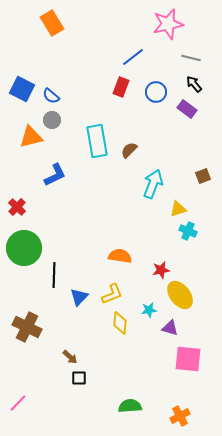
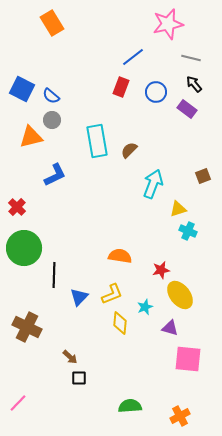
cyan star: moved 4 px left, 3 px up; rotated 14 degrees counterclockwise
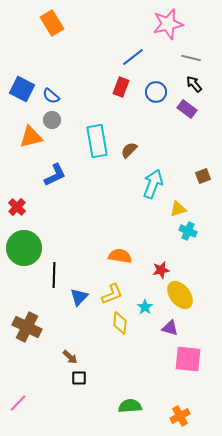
cyan star: rotated 14 degrees counterclockwise
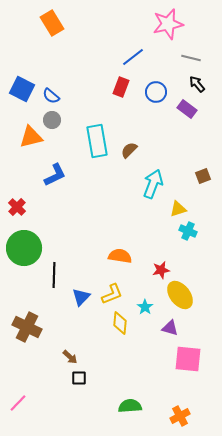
black arrow: moved 3 px right
blue triangle: moved 2 px right
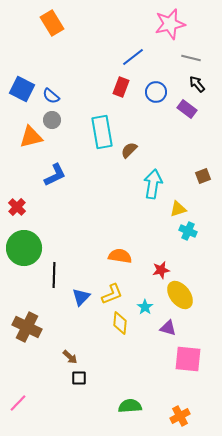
pink star: moved 2 px right
cyan rectangle: moved 5 px right, 9 px up
cyan arrow: rotated 12 degrees counterclockwise
purple triangle: moved 2 px left
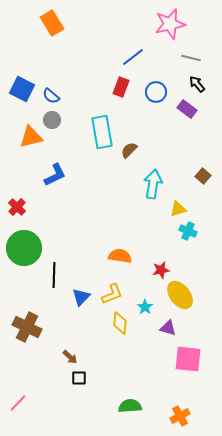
brown square: rotated 28 degrees counterclockwise
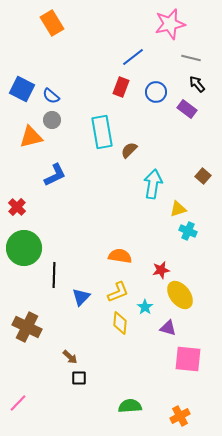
yellow L-shape: moved 6 px right, 2 px up
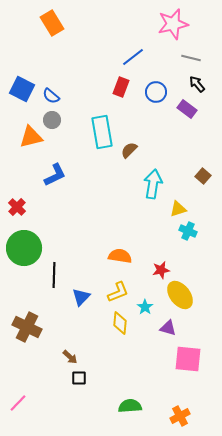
pink star: moved 3 px right
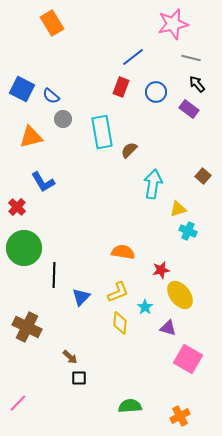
purple rectangle: moved 2 px right
gray circle: moved 11 px right, 1 px up
blue L-shape: moved 12 px left, 7 px down; rotated 85 degrees clockwise
orange semicircle: moved 3 px right, 4 px up
pink square: rotated 24 degrees clockwise
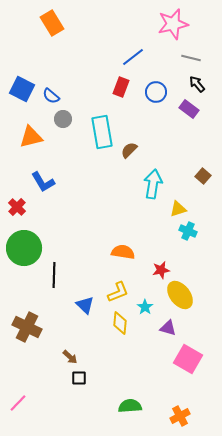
blue triangle: moved 4 px right, 8 px down; rotated 30 degrees counterclockwise
